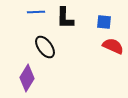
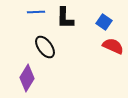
blue square: rotated 28 degrees clockwise
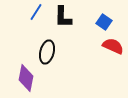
blue line: rotated 54 degrees counterclockwise
black L-shape: moved 2 px left, 1 px up
black ellipse: moved 2 px right, 5 px down; rotated 50 degrees clockwise
purple diamond: moved 1 px left; rotated 20 degrees counterclockwise
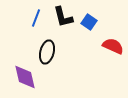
blue line: moved 6 px down; rotated 12 degrees counterclockwise
black L-shape: rotated 15 degrees counterclockwise
blue square: moved 15 px left
purple diamond: moved 1 px left, 1 px up; rotated 24 degrees counterclockwise
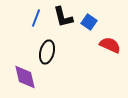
red semicircle: moved 3 px left, 1 px up
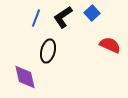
black L-shape: rotated 70 degrees clockwise
blue square: moved 3 px right, 9 px up; rotated 14 degrees clockwise
black ellipse: moved 1 px right, 1 px up
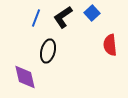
red semicircle: rotated 120 degrees counterclockwise
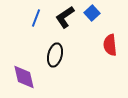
black L-shape: moved 2 px right
black ellipse: moved 7 px right, 4 px down
purple diamond: moved 1 px left
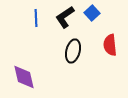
blue line: rotated 24 degrees counterclockwise
black ellipse: moved 18 px right, 4 px up
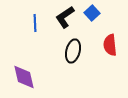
blue line: moved 1 px left, 5 px down
